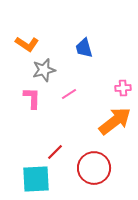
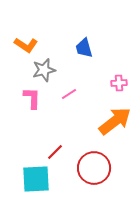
orange L-shape: moved 1 px left, 1 px down
pink cross: moved 4 px left, 5 px up
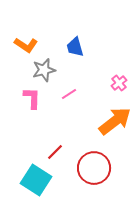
blue trapezoid: moved 9 px left, 1 px up
pink cross: rotated 35 degrees counterclockwise
cyan square: moved 1 px down; rotated 36 degrees clockwise
